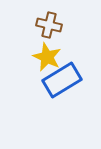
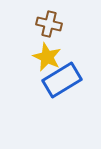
brown cross: moved 1 px up
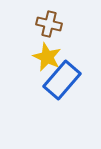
blue rectangle: rotated 18 degrees counterclockwise
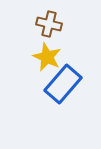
blue rectangle: moved 1 px right, 4 px down
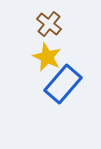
brown cross: rotated 25 degrees clockwise
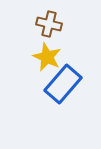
brown cross: rotated 25 degrees counterclockwise
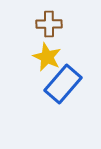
brown cross: rotated 15 degrees counterclockwise
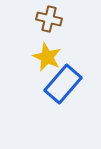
brown cross: moved 5 px up; rotated 15 degrees clockwise
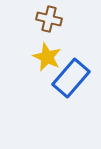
blue rectangle: moved 8 px right, 6 px up
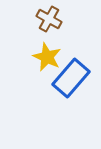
brown cross: rotated 15 degrees clockwise
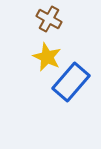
blue rectangle: moved 4 px down
